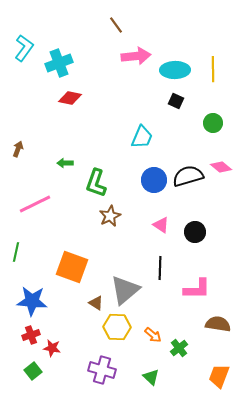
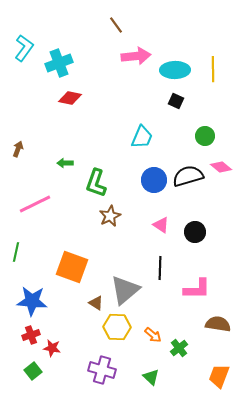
green circle: moved 8 px left, 13 px down
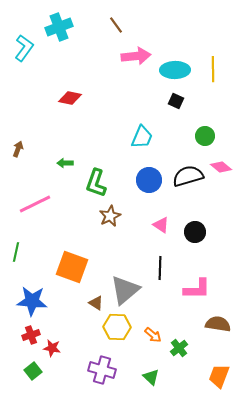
cyan cross: moved 36 px up
blue circle: moved 5 px left
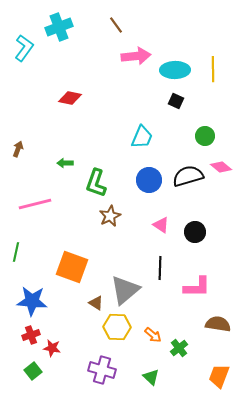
pink line: rotated 12 degrees clockwise
pink L-shape: moved 2 px up
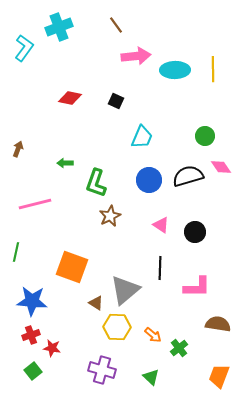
black square: moved 60 px left
pink diamond: rotated 15 degrees clockwise
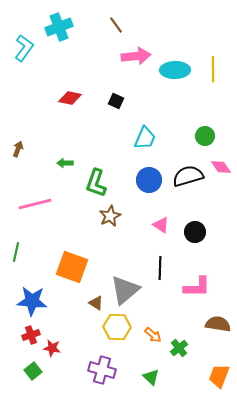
cyan trapezoid: moved 3 px right, 1 px down
